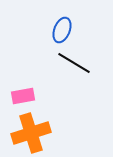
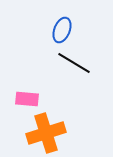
pink rectangle: moved 4 px right, 3 px down; rotated 15 degrees clockwise
orange cross: moved 15 px right
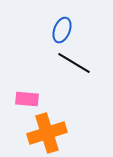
orange cross: moved 1 px right
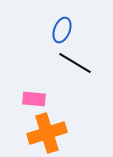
black line: moved 1 px right
pink rectangle: moved 7 px right
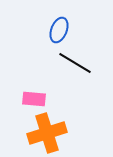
blue ellipse: moved 3 px left
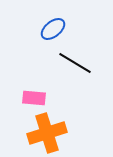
blue ellipse: moved 6 px left, 1 px up; rotated 30 degrees clockwise
pink rectangle: moved 1 px up
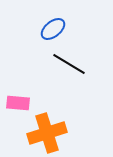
black line: moved 6 px left, 1 px down
pink rectangle: moved 16 px left, 5 px down
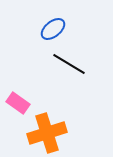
pink rectangle: rotated 30 degrees clockwise
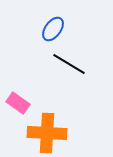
blue ellipse: rotated 15 degrees counterclockwise
orange cross: rotated 21 degrees clockwise
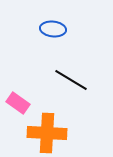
blue ellipse: rotated 60 degrees clockwise
black line: moved 2 px right, 16 px down
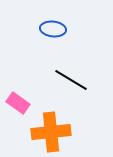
orange cross: moved 4 px right, 1 px up; rotated 9 degrees counterclockwise
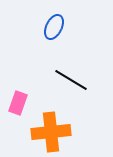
blue ellipse: moved 1 px right, 2 px up; rotated 70 degrees counterclockwise
pink rectangle: rotated 75 degrees clockwise
